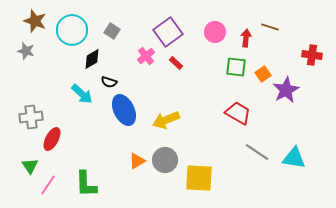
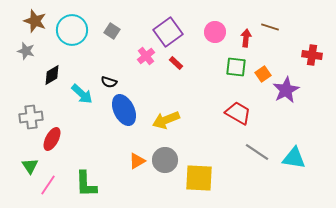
black diamond: moved 40 px left, 16 px down
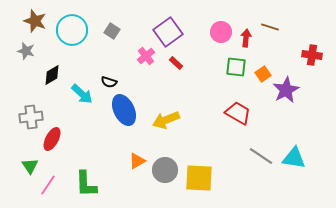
pink circle: moved 6 px right
gray line: moved 4 px right, 4 px down
gray circle: moved 10 px down
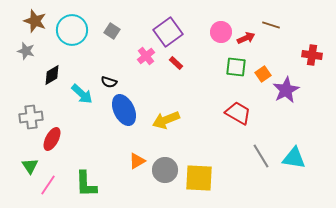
brown line: moved 1 px right, 2 px up
red arrow: rotated 60 degrees clockwise
gray line: rotated 25 degrees clockwise
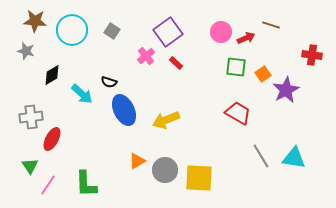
brown star: rotated 15 degrees counterclockwise
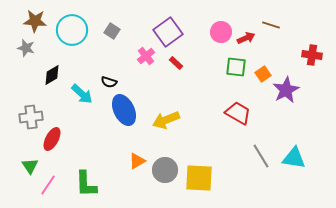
gray star: moved 3 px up
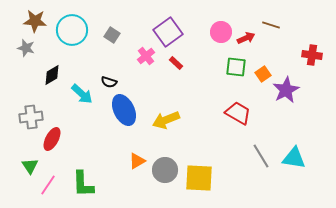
gray square: moved 4 px down
green L-shape: moved 3 px left
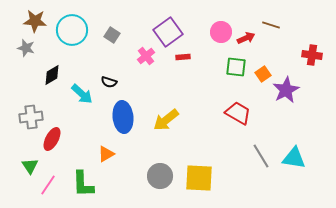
red rectangle: moved 7 px right, 6 px up; rotated 48 degrees counterclockwise
blue ellipse: moved 1 px left, 7 px down; rotated 20 degrees clockwise
yellow arrow: rotated 16 degrees counterclockwise
orange triangle: moved 31 px left, 7 px up
gray circle: moved 5 px left, 6 px down
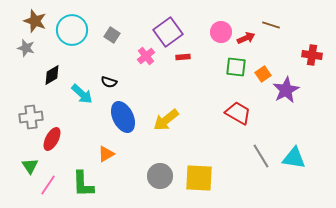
brown star: rotated 15 degrees clockwise
blue ellipse: rotated 20 degrees counterclockwise
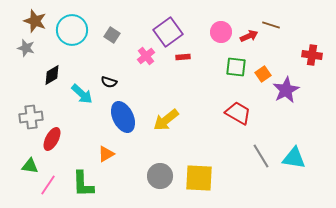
red arrow: moved 3 px right, 2 px up
green triangle: rotated 48 degrees counterclockwise
